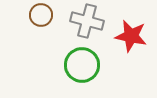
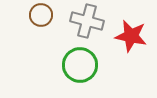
green circle: moved 2 px left
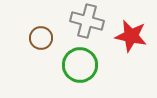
brown circle: moved 23 px down
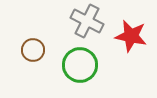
gray cross: rotated 12 degrees clockwise
brown circle: moved 8 px left, 12 px down
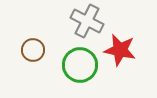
red star: moved 11 px left, 14 px down
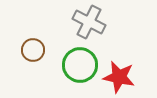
gray cross: moved 2 px right, 1 px down
red star: moved 1 px left, 27 px down
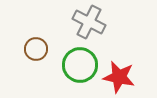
brown circle: moved 3 px right, 1 px up
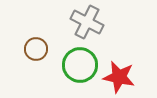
gray cross: moved 2 px left
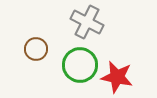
red star: moved 2 px left
